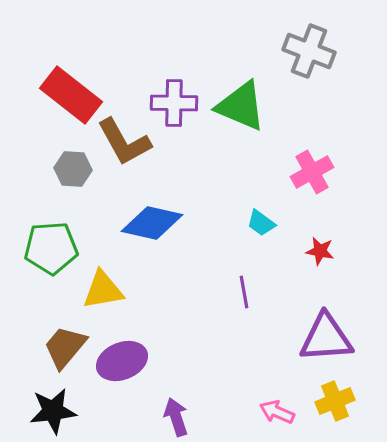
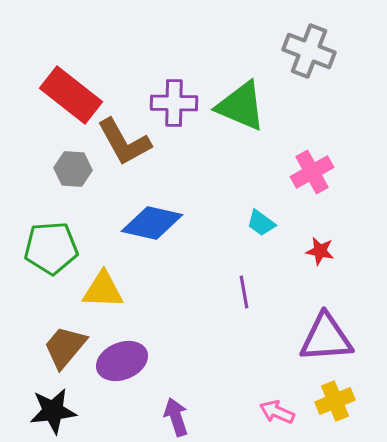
yellow triangle: rotated 12 degrees clockwise
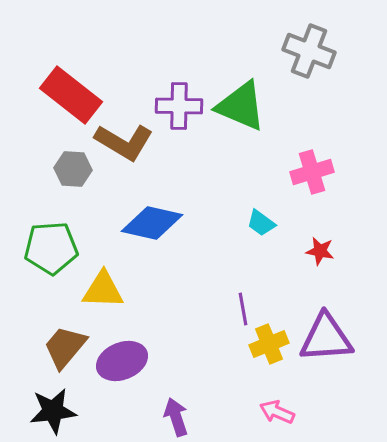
purple cross: moved 5 px right, 3 px down
brown L-shape: rotated 30 degrees counterclockwise
pink cross: rotated 12 degrees clockwise
purple line: moved 1 px left, 17 px down
yellow cross: moved 66 px left, 57 px up
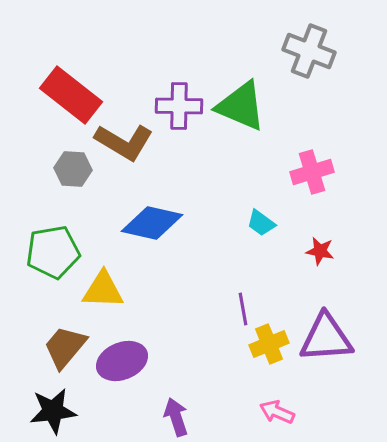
green pentagon: moved 2 px right, 4 px down; rotated 6 degrees counterclockwise
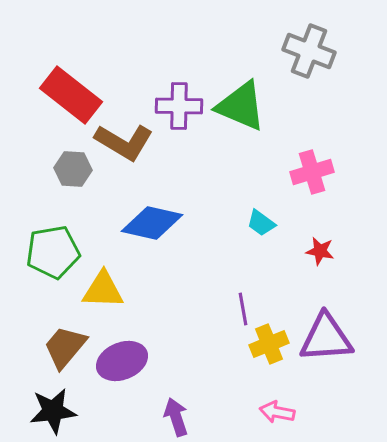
pink arrow: rotated 12 degrees counterclockwise
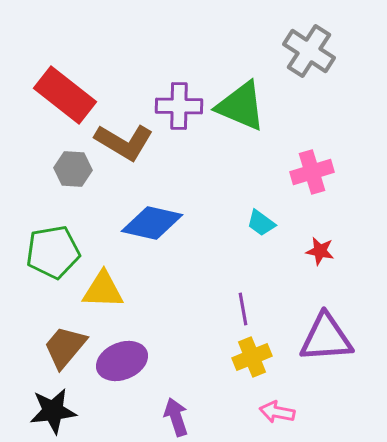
gray cross: rotated 12 degrees clockwise
red rectangle: moved 6 px left
yellow cross: moved 17 px left, 13 px down
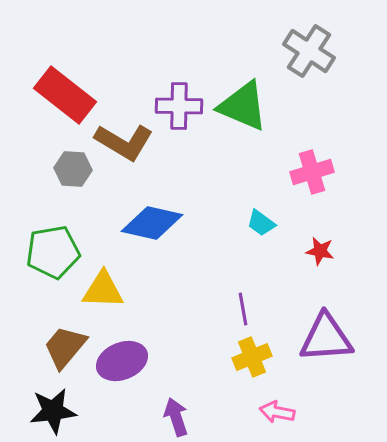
green triangle: moved 2 px right
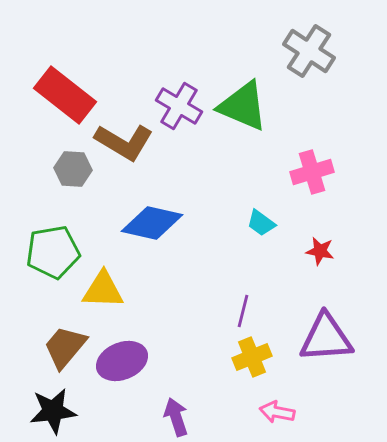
purple cross: rotated 30 degrees clockwise
purple line: moved 2 px down; rotated 24 degrees clockwise
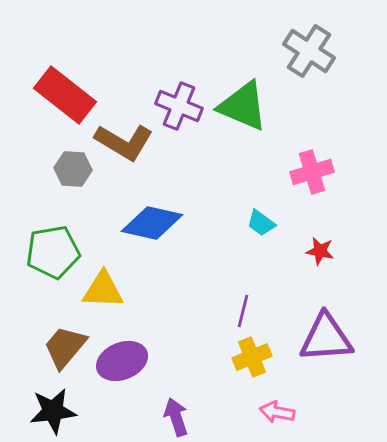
purple cross: rotated 9 degrees counterclockwise
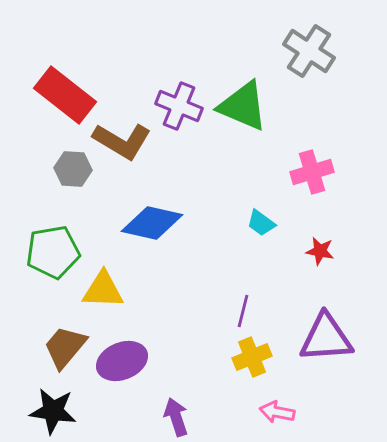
brown L-shape: moved 2 px left, 1 px up
black star: rotated 15 degrees clockwise
